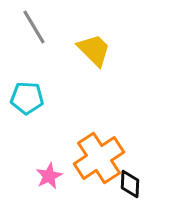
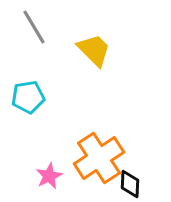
cyan pentagon: moved 1 px right, 1 px up; rotated 12 degrees counterclockwise
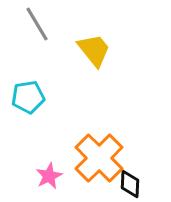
gray line: moved 3 px right, 3 px up
yellow trapezoid: rotated 6 degrees clockwise
orange cross: rotated 12 degrees counterclockwise
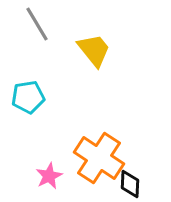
orange cross: rotated 12 degrees counterclockwise
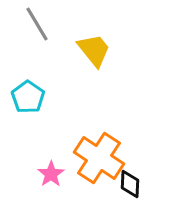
cyan pentagon: rotated 28 degrees counterclockwise
pink star: moved 2 px right, 2 px up; rotated 8 degrees counterclockwise
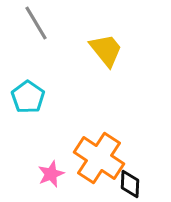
gray line: moved 1 px left, 1 px up
yellow trapezoid: moved 12 px right
pink star: rotated 12 degrees clockwise
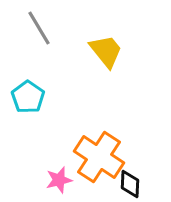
gray line: moved 3 px right, 5 px down
yellow trapezoid: moved 1 px down
orange cross: moved 1 px up
pink star: moved 8 px right, 6 px down; rotated 8 degrees clockwise
